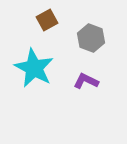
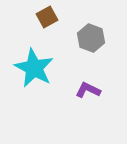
brown square: moved 3 px up
purple L-shape: moved 2 px right, 9 px down
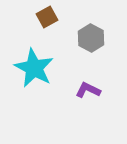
gray hexagon: rotated 8 degrees clockwise
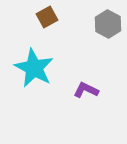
gray hexagon: moved 17 px right, 14 px up
purple L-shape: moved 2 px left
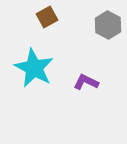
gray hexagon: moved 1 px down
purple L-shape: moved 8 px up
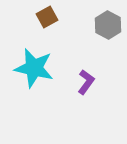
cyan star: rotated 15 degrees counterclockwise
purple L-shape: rotated 100 degrees clockwise
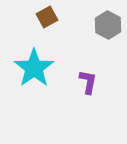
cyan star: rotated 24 degrees clockwise
purple L-shape: moved 2 px right; rotated 25 degrees counterclockwise
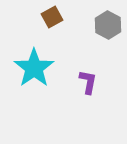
brown square: moved 5 px right
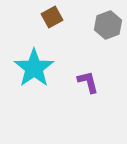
gray hexagon: rotated 12 degrees clockwise
purple L-shape: rotated 25 degrees counterclockwise
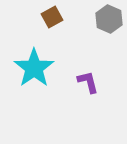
gray hexagon: moved 1 px right, 6 px up; rotated 16 degrees counterclockwise
